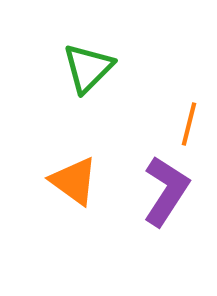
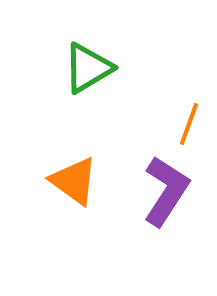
green triangle: rotated 14 degrees clockwise
orange line: rotated 6 degrees clockwise
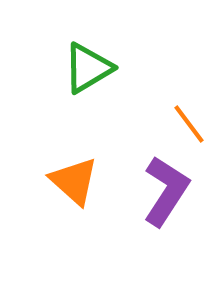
orange line: rotated 57 degrees counterclockwise
orange triangle: rotated 6 degrees clockwise
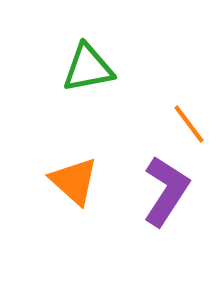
green triangle: rotated 20 degrees clockwise
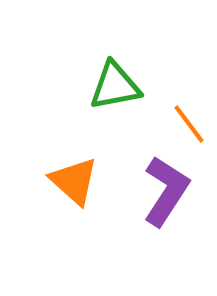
green triangle: moved 27 px right, 18 px down
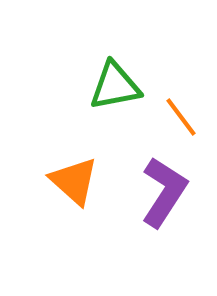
orange line: moved 8 px left, 7 px up
purple L-shape: moved 2 px left, 1 px down
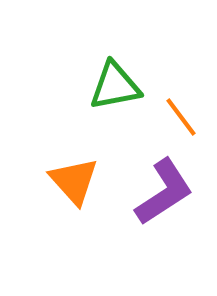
orange triangle: rotated 6 degrees clockwise
purple L-shape: rotated 24 degrees clockwise
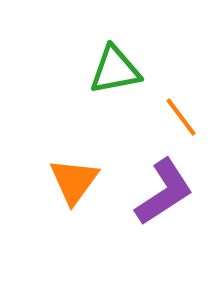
green triangle: moved 16 px up
orange triangle: rotated 18 degrees clockwise
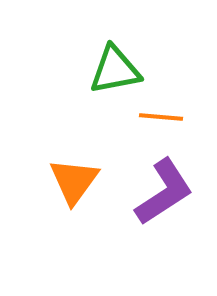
orange line: moved 20 px left; rotated 48 degrees counterclockwise
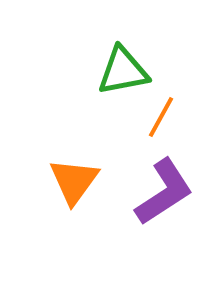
green triangle: moved 8 px right, 1 px down
orange line: rotated 66 degrees counterclockwise
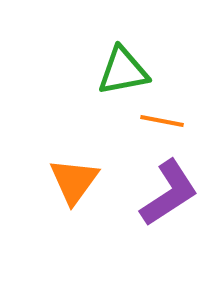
orange line: moved 1 px right, 4 px down; rotated 72 degrees clockwise
purple L-shape: moved 5 px right, 1 px down
